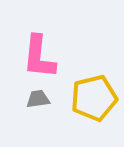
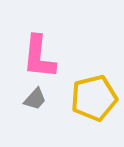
gray trapezoid: moved 3 px left; rotated 140 degrees clockwise
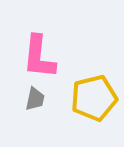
gray trapezoid: rotated 30 degrees counterclockwise
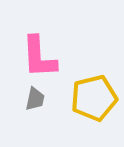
pink L-shape: rotated 9 degrees counterclockwise
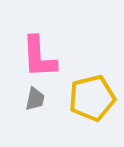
yellow pentagon: moved 2 px left
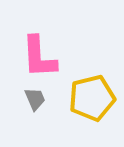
gray trapezoid: rotated 35 degrees counterclockwise
